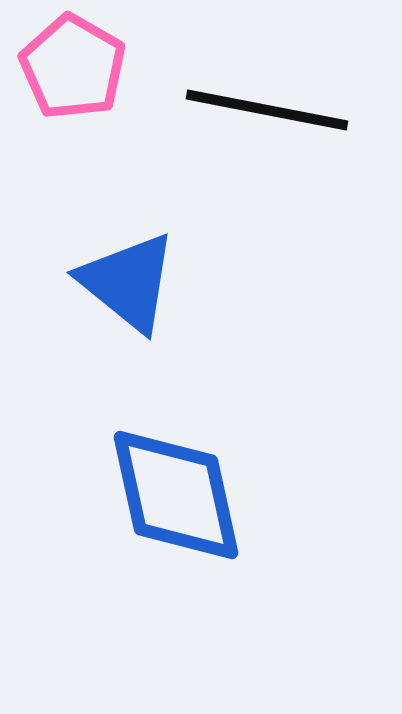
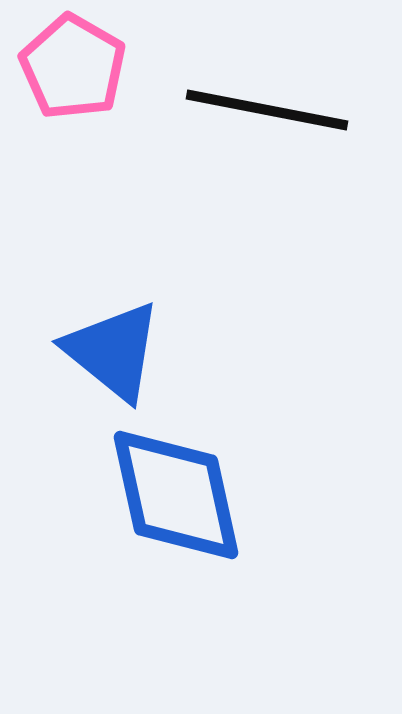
blue triangle: moved 15 px left, 69 px down
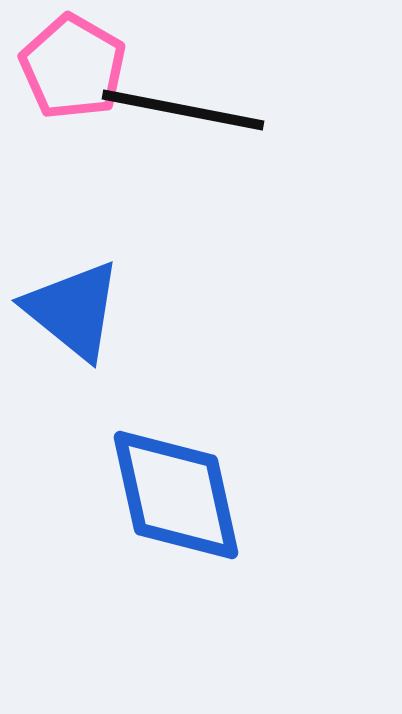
black line: moved 84 px left
blue triangle: moved 40 px left, 41 px up
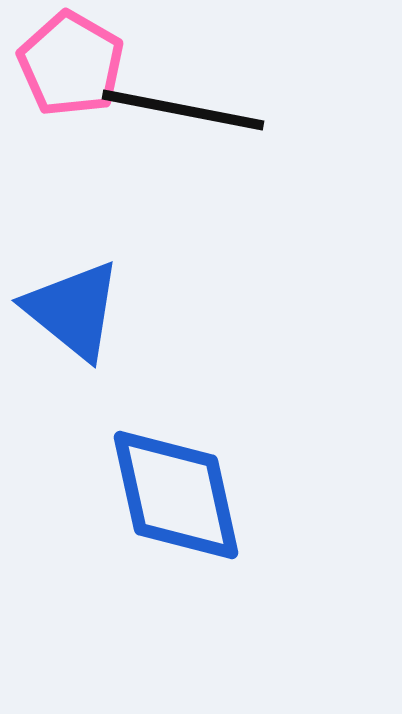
pink pentagon: moved 2 px left, 3 px up
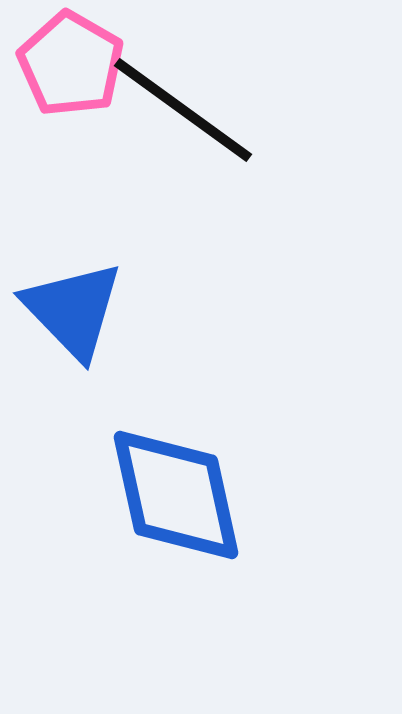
black line: rotated 25 degrees clockwise
blue triangle: rotated 7 degrees clockwise
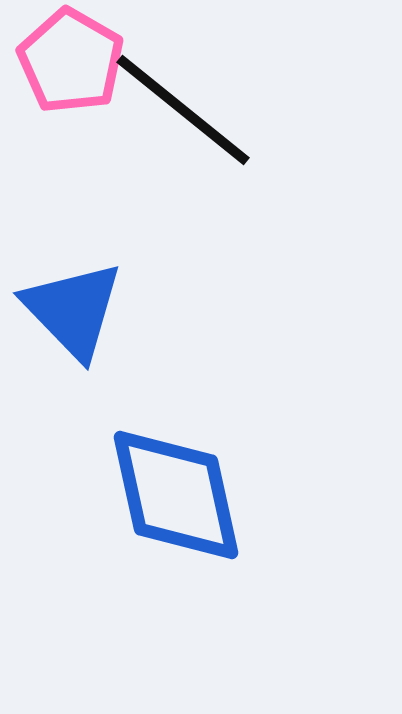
pink pentagon: moved 3 px up
black line: rotated 3 degrees clockwise
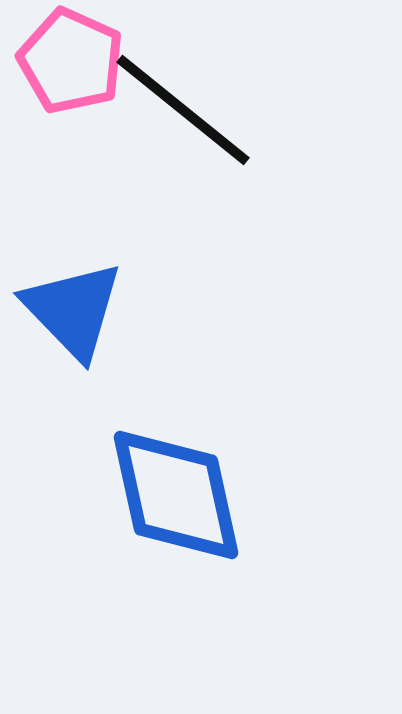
pink pentagon: rotated 6 degrees counterclockwise
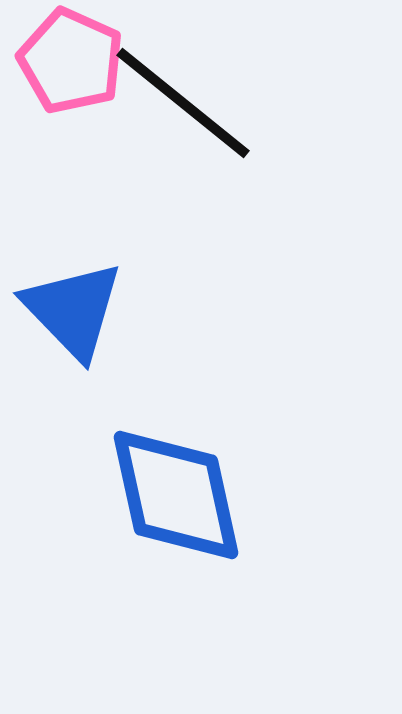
black line: moved 7 px up
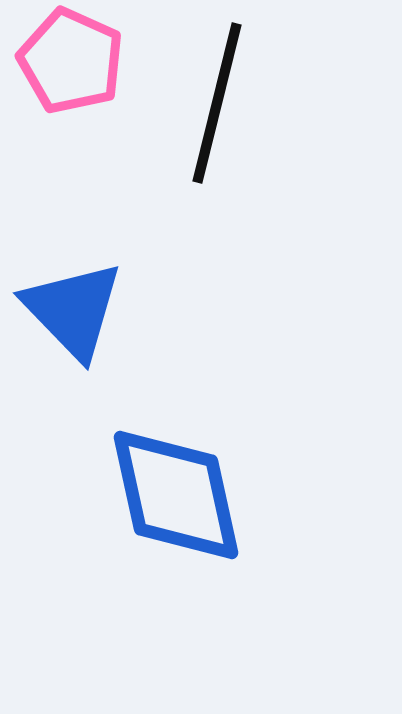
black line: moved 34 px right; rotated 65 degrees clockwise
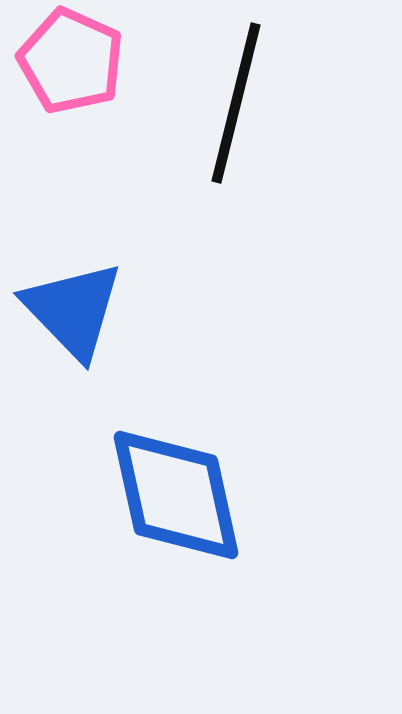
black line: moved 19 px right
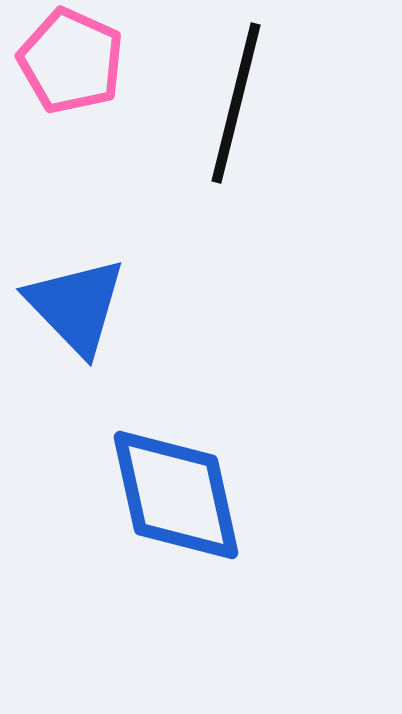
blue triangle: moved 3 px right, 4 px up
